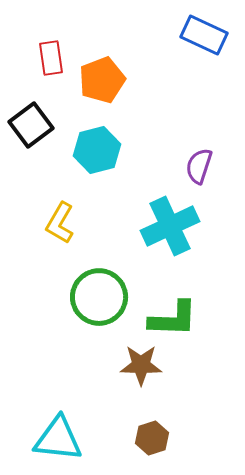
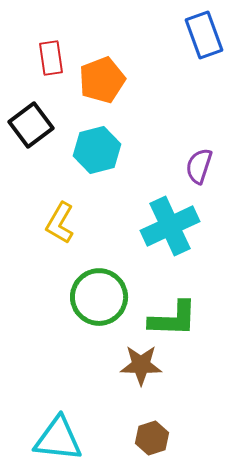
blue rectangle: rotated 45 degrees clockwise
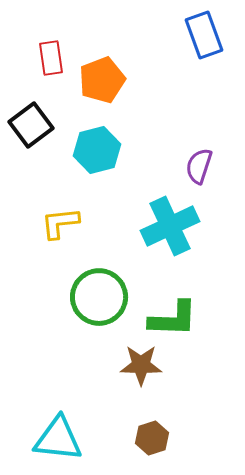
yellow L-shape: rotated 54 degrees clockwise
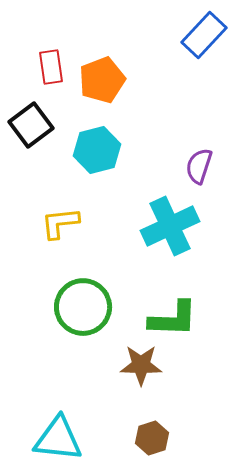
blue rectangle: rotated 63 degrees clockwise
red rectangle: moved 9 px down
green circle: moved 16 px left, 10 px down
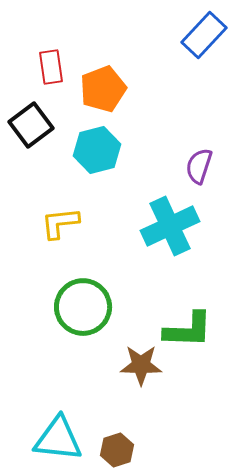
orange pentagon: moved 1 px right, 9 px down
green L-shape: moved 15 px right, 11 px down
brown hexagon: moved 35 px left, 12 px down
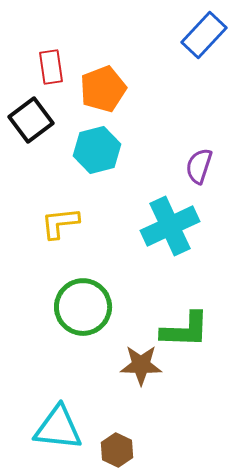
black square: moved 5 px up
green L-shape: moved 3 px left
cyan triangle: moved 11 px up
brown hexagon: rotated 16 degrees counterclockwise
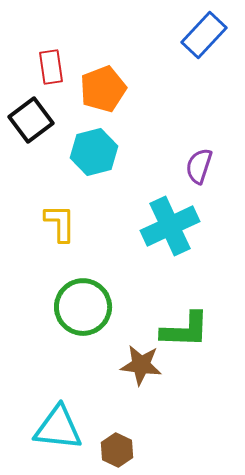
cyan hexagon: moved 3 px left, 2 px down
yellow L-shape: rotated 96 degrees clockwise
brown star: rotated 6 degrees clockwise
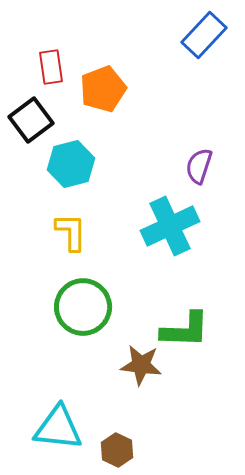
cyan hexagon: moved 23 px left, 12 px down
yellow L-shape: moved 11 px right, 9 px down
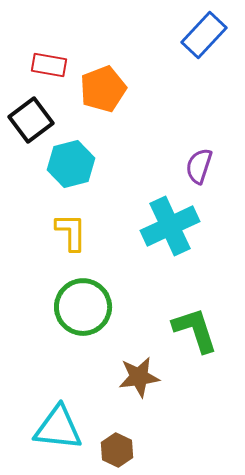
red rectangle: moved 2 px left, 2 px up; rotated 72 degrees counterclockwise
green L-shape: moved 10 px right; rotated 110 degrees counterclockwise
brown star: moved 2 px left, 12 px down; rotated 15 degrees counterclockwise
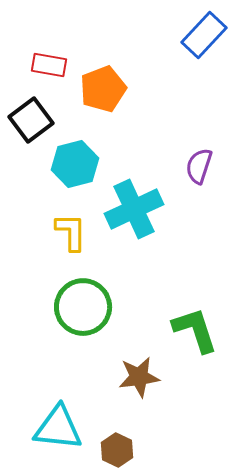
cyan hexagon: moved 4 px right
cyan cross: moved 36 px left, 17 px up
